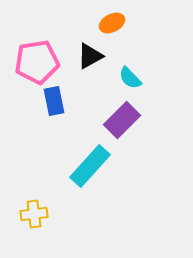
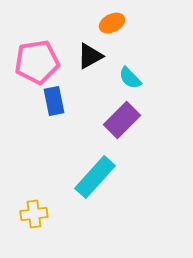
cyan rectangle: moved 5 px right, 11 px down
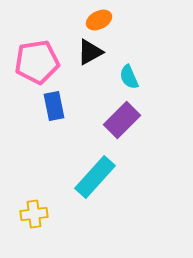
orange ellipse: moved 13 px left, 3 px up
black triangle: moved 4 px up
cyan semicircle: moved 1 px left, 1 px up; rotated 20 degrees clockwise
blue rectangle: moved 5 px down
